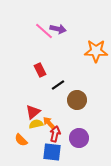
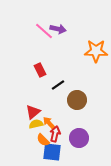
orange semicircle: moved 22 px right
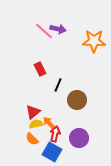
orange star: moved 2 px left, 10 px up
red rectangle: moved 1 px up
black line: rotated 32 degrees counterclockwise
orange semicircle: moved 11 px left, 1 px up
blue square: rotated 24 degrees clockwise
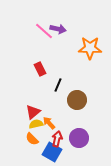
orange star: moved 4 px left, 7 px down
red arrow: moved 2 px right, 5 px down
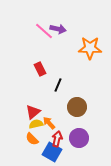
brown circle: moved 7 px down
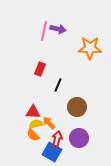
pink line: rotated 60 degrees clockwise
red rectangle: rotated 48 degrees clockwise
red triangle: rotated 42 degrees clockwise
orange semicircle: moved 1 px right, 4 px up
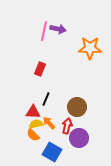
black line: moved 12 px left, 14 px down
red arrow: moved 10 px right, 13 px up
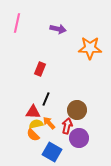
pink line: moved 27 px left, 8 px up
brown circle: moved 3 px down
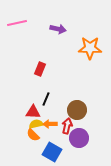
pink line: rotated 66 degrees clockwise
orange arrow: moved 1 px right, 1 px down; rotated 48 degrees counterclockwise
